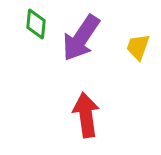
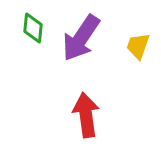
green diamond: moved 3 px left, 4 px down
yellow trapezoid: moved 1 px up
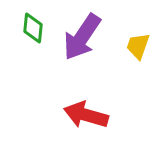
purple arrow: moved 1 px right, 1 px up
red arrow: rotated 66 degrees counterclockwise
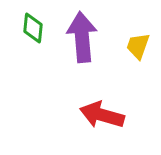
purple arrow: rotated 141 degrees clockwise
red arrow: moved 16 px right
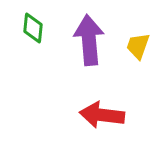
purple arrow: moved 7 px right, 3 px down
red arrow: rotated 9 degrees counterclockwise
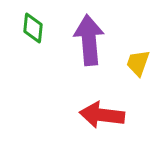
yellow trapezoid: moved 17 px down
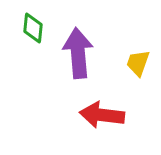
purple arrow: moved 11 px left, 13 px down
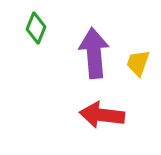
green diamond: moved 3 px right; rotated 16 degrees clockwise
purple arrow: moved 16 px right
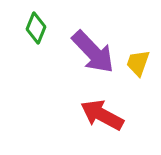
purple arrow: moved 1 px left, 1 px up; rotated 141 degrees clockwise
red arrow: rotated 21 degrees clockwise
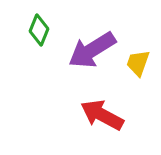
green diamond: moved 3 px right, 2 px down
purple arrow: moved 1 px left, 2 px up; rotated 102 degrees clockwise
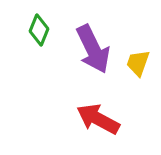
purple arrow: moved 1 px right, 1 px up; rotated 84 degrees counterclockwise
red arrow: moved 4 px left, 4 px down
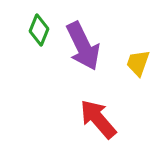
purple arrow: moved 10 px left, 3 px up
red arrow: rotated 21 degrees clockwise
